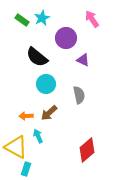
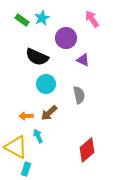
black semicircle: rotated 15 degrees counterclockwise
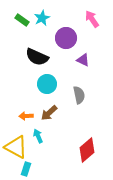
cyan circle: moved 1 px right
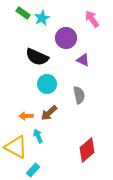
green rectangle: moved 1 px right, 7 px up
cyan rectangle: moved 7 px right, 1 px down; rotated 24 degrees clockwise
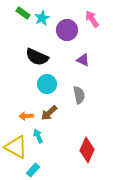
purple circle: moved 1 px right, 8 px up
red diamond: rotated 25 degrees counterclockwise
